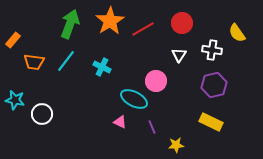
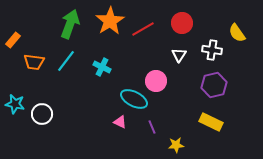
cyan star: moved 4 px down
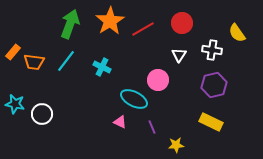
orange rectangle: moved 12 px down
pink circle: moved 2 px right, 1 px up
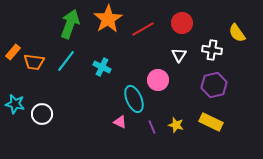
orange star: moved 2 px left, 2 px up
cyan ellipse: rotated 40 degrees clockwise
yellow star: moved 20 px up; rotated 21 degrees clockwise
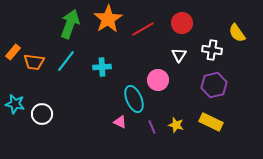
cyan cross: rotated 30 degrees counterclockwise
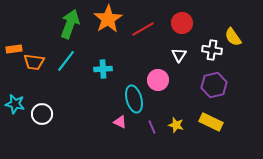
yellow semicircle: moved 4 px left, 4 px down
orange rectangle: moved 1 px right, 3 px up; rotated 42 degrees clockwise
cyan cross: moved 1 px right, 2 px down
cyan ellipse: rotated 8 degrees clockwise
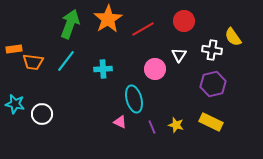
red circle: moved 2 px right, 2 px up
orange trapezoid: moved 1 px left
pink circle: moved 3 px left, 11 px up
purple hexagon: moved 1 px left, 1 px up
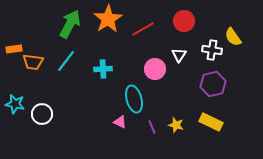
green arrow: rotated 8 degrees clockwise
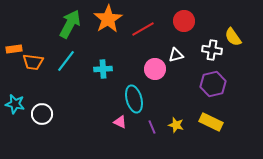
white triangle: moved 3 px left; rotated 42 degrees clockwise
